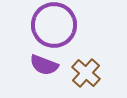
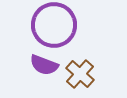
brown cross: moved 6 px left, 1 px down
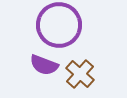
purple circle: moved 5 px right
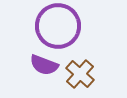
purple circle: moved 1 px left, 1 px down
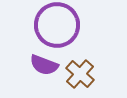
purple circle: moved 1 px left, 1 px up
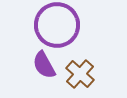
purple semicircle: rotated 40 degrees clockwise
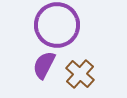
purple semicircle: rotated 56 degrees clockwise
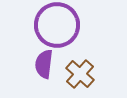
purple semicircle: moved 1 px up; rotated 20 degrees counterclockwise
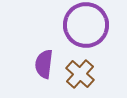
purple circle: moved 29 px right
